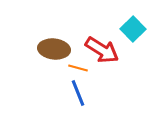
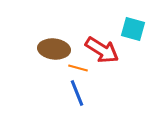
cyan square: rotated 30 degrees counterclockwise
blue line: moved 1 px left
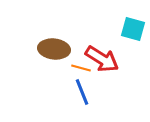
red arrow: moved 9 px down
orange line: moved 3 px right
blue line: moved 5 px right, 1 px up
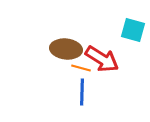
cyan square: moved 1 px down
brown ellipse: moved 12 px right
blue line: rotated 24 degrees clockwise
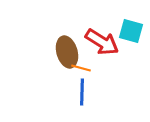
cyan square: moved 2 px left, 1 px down
brown ellipse: moved 1 px right, 3 px down; rotated 68 degrees clockwise
red arrow: moved 17 px up
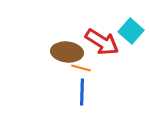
cyan square: rotated 25 degrees clockwise
brown ellipse: rotated 68 degrees counterclockwise
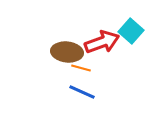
red arrow: rotated 52 degrees counterclockwise
blue line: rotated 68 degrees counterclockwise
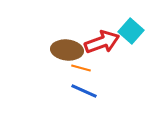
brown ellipse: moved 2 px up
blue line: moved 2 px right, 1 px up
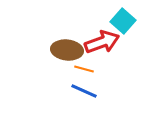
cyan square: moved 8 px left, 10 px up
orange line: moved 3 px right, 1 px down
